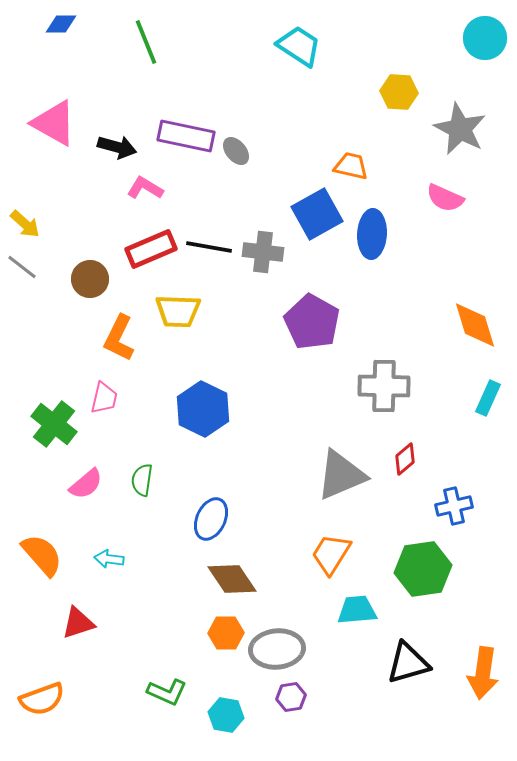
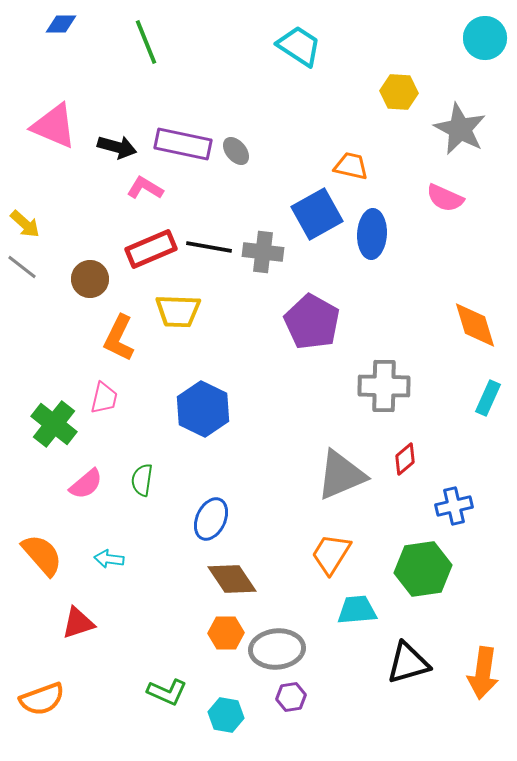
pink triangle at (54, 123): moved 3 px down; rotated 6 degrees counterclockwise
purple rectangle at (186, 136): moved 3 px left, 8 px down
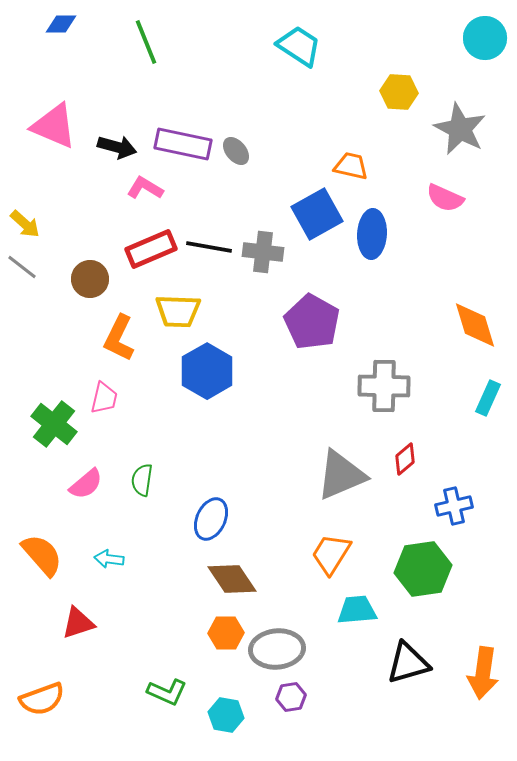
blue hexagon at (203, 409): moved 4 px right, 38 px up; rotated 4 degrees clockwise
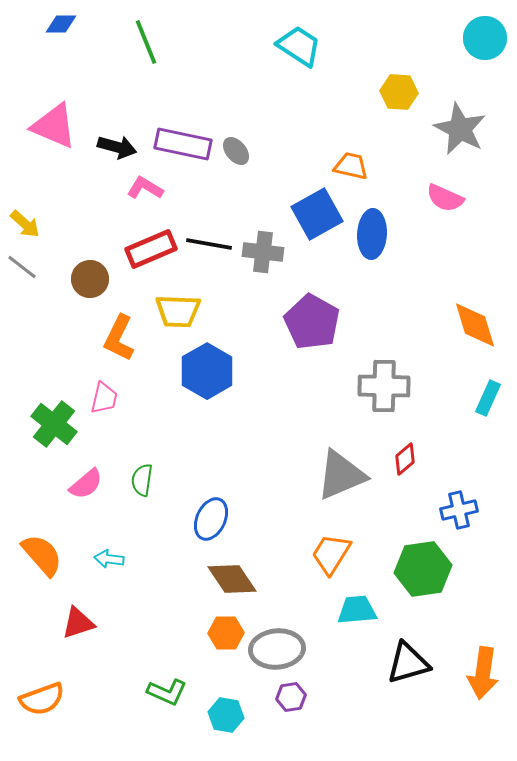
black line at (209, 247): moved 3 px up
blue cross at (454, 506): moved 5 px right, 4 px down
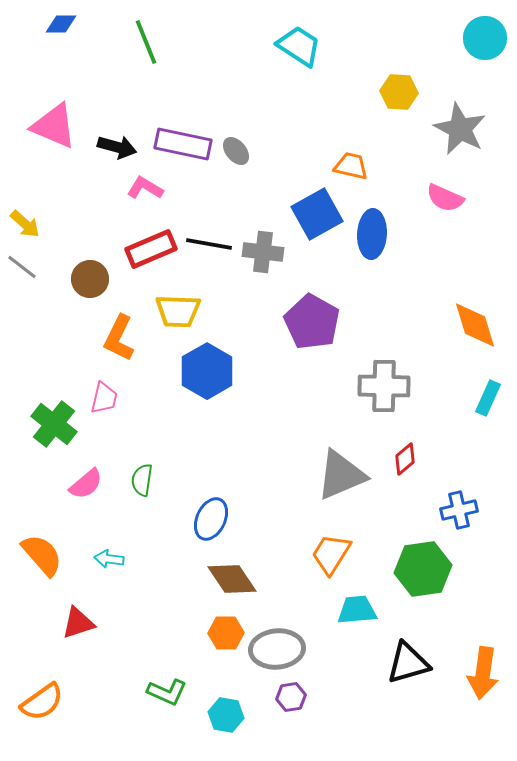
orange semicircle at (42, 699): moved 3 px down; rotated 15 degrees counterclockwise
